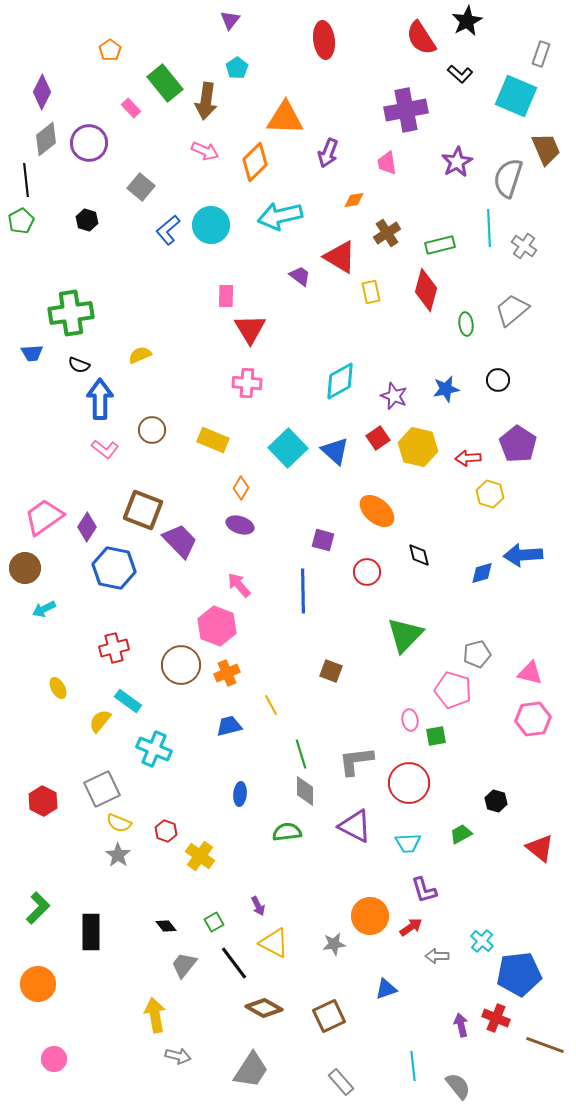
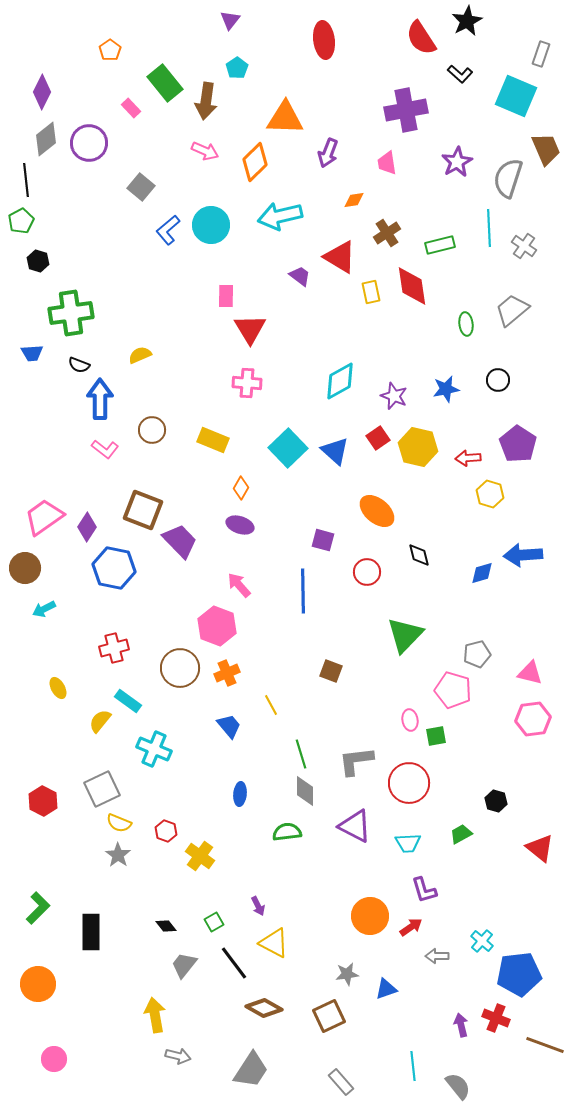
black hexagon at (87, 220): moved 49 px left, 41 px down
red diamond at (426, 290): moved 14 px left, 4 px up; rotated 24 degrees counterclockwise
brown circle at (181, 665): moved 1 px left, 3 px down
blue trapezoid at (229, 726): rotated 64 degrees clockwise
gray star at (334, 944): moved 13 px right, 30 px down
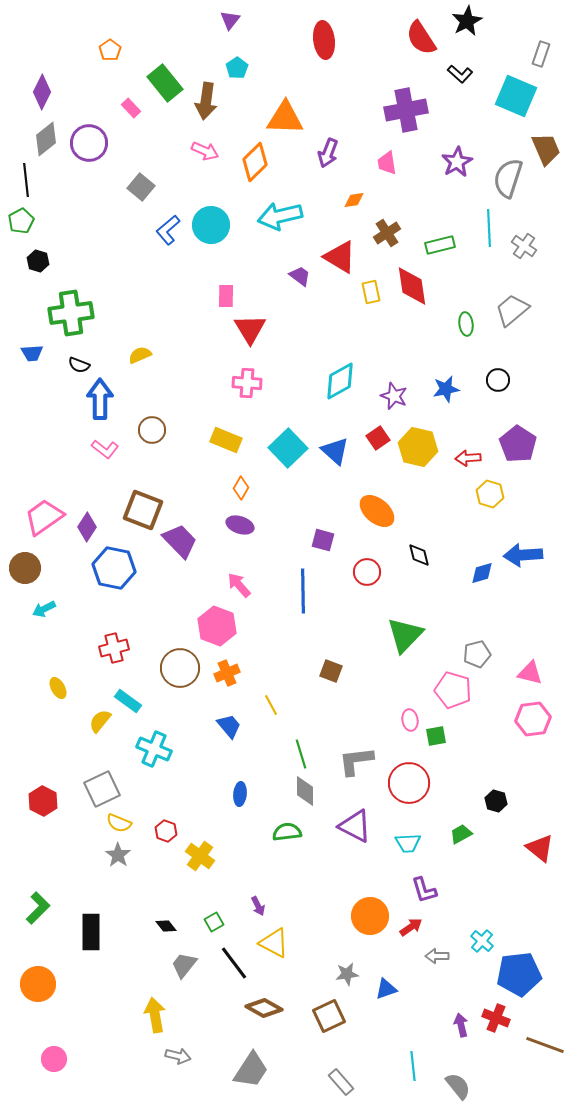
yellow rectangle at (213, 440): moved 13 px right
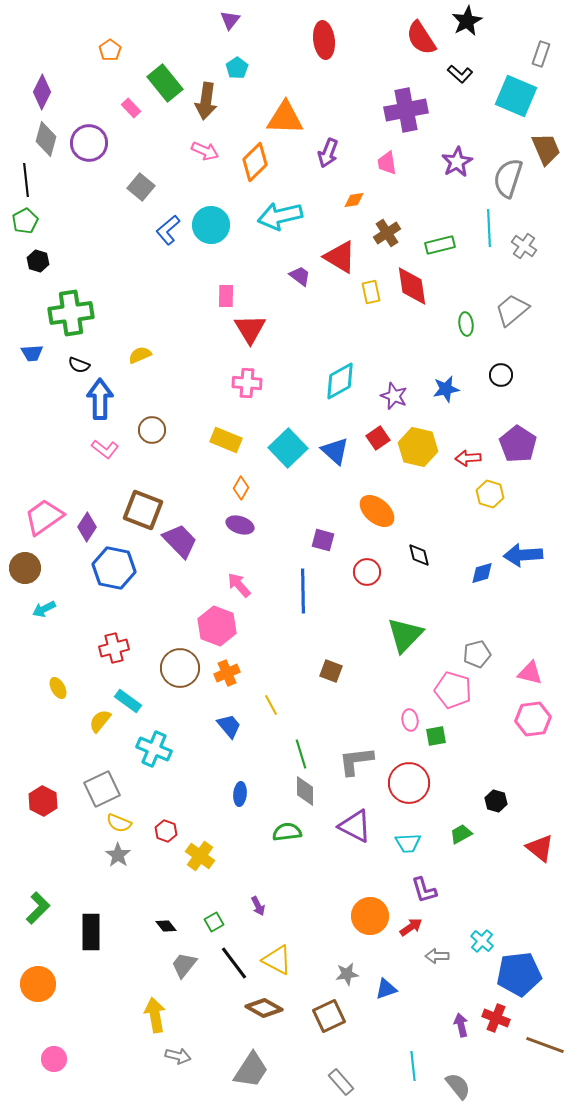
gray diamond at (46, 139): rotated 36 degrees counterclockwise
green pentagon at (21, 221): moved 4 px right
black circle at (498, 380): moved 3 px right, 5 px up
yellow triangle at (274, 943): moved 3 px right, 17 px down
